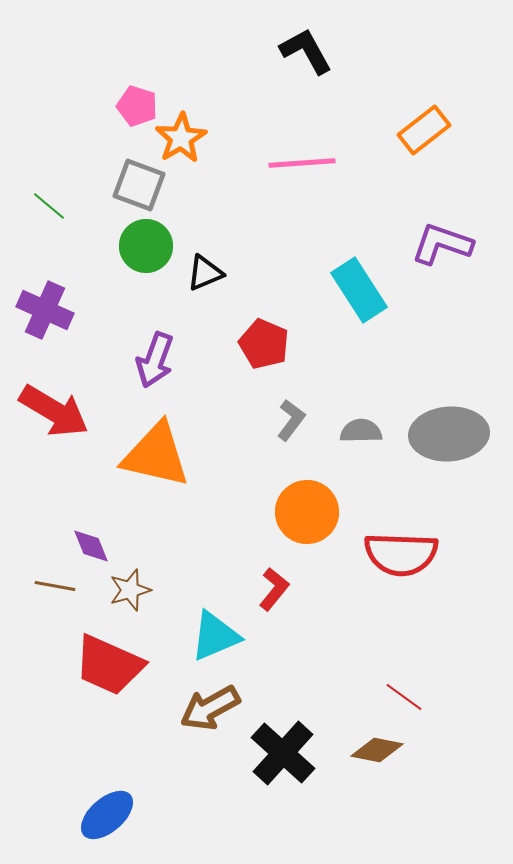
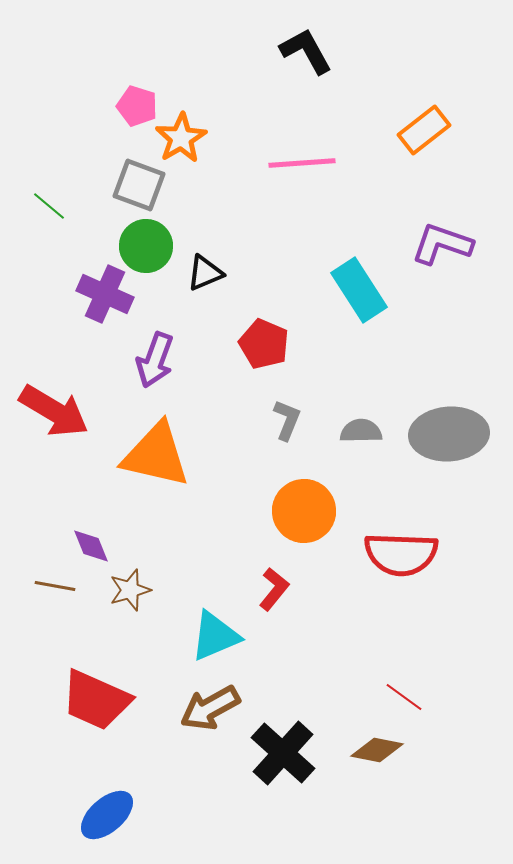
purple cross: moved 60 px right, 16 px up
gray L-shape: moved 4 px left; rotated 15 degrees counterclockwise
orange circle: moved 3 px left, 1 px up
red trapezoid: moved 13 px left, 35 px down
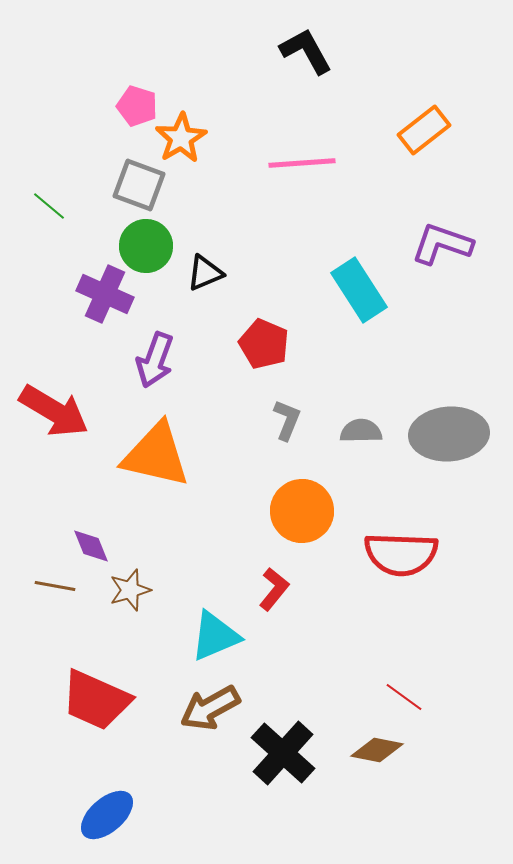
orange circle: moved 2 px left
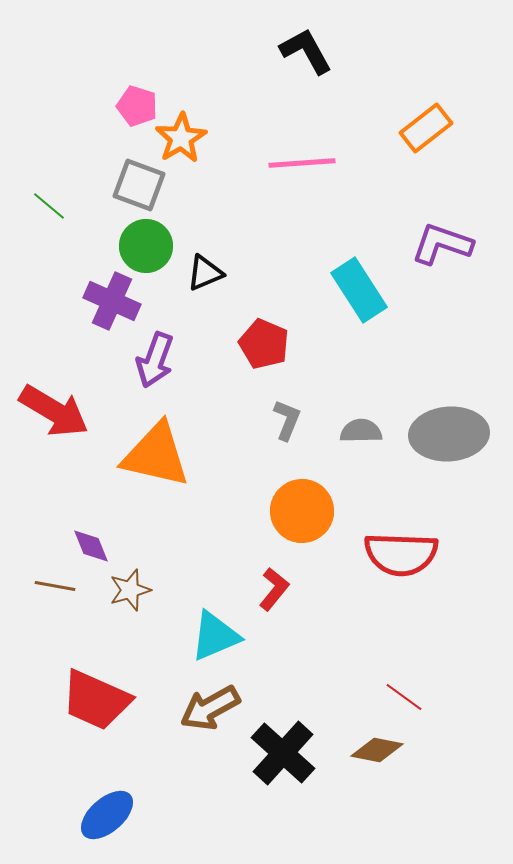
orange rectangle: moved 2 px right, 2 px up
purple cross: moved 7 px right, 7 px down
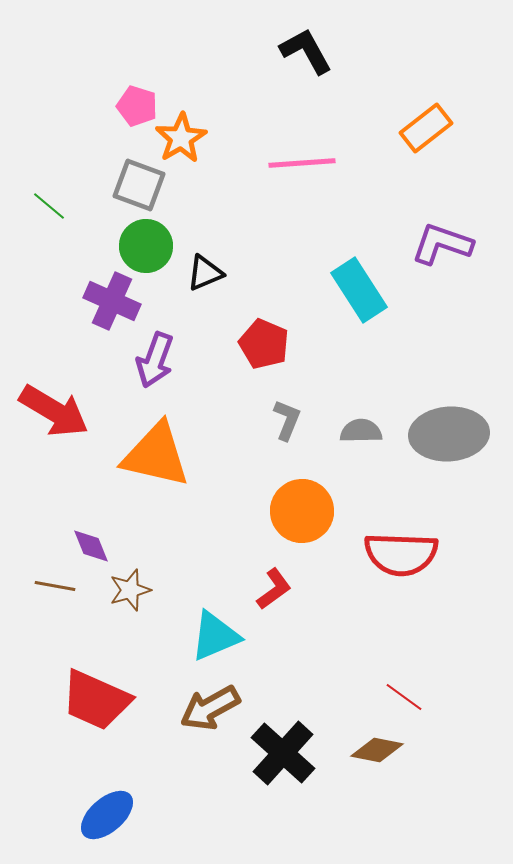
red L-shape: rotated 15 degrees clockwise
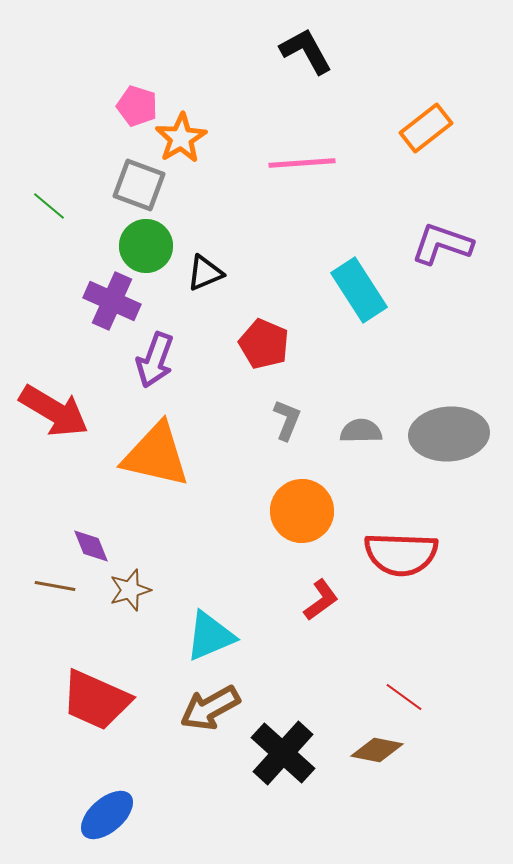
red L-shape: moved 47 px right, 11 px down
cyan triangle: moved 5 px left
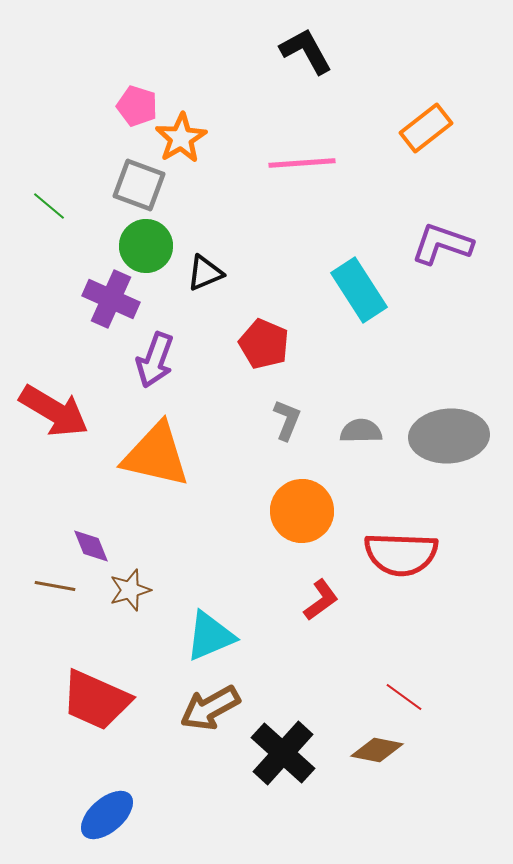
purple cross: moved 1 px left, 2 px up
gray ellipse: moved 2 px down
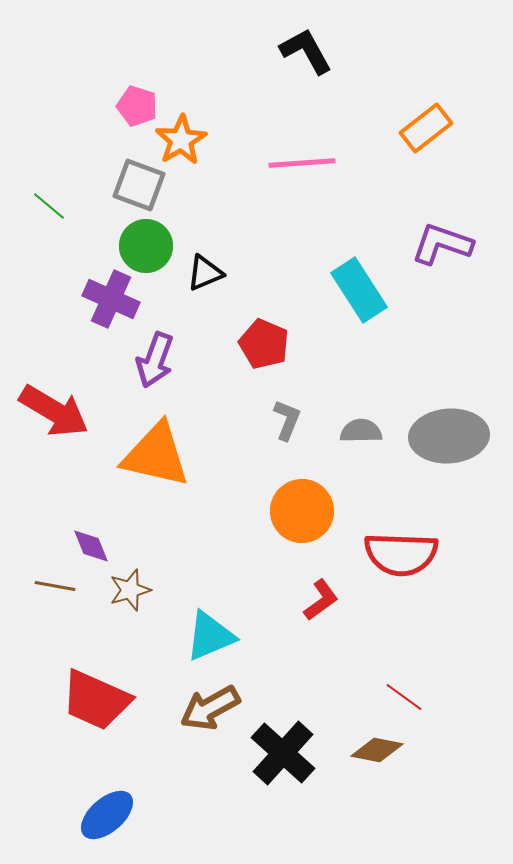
orange star: moved 2 px down
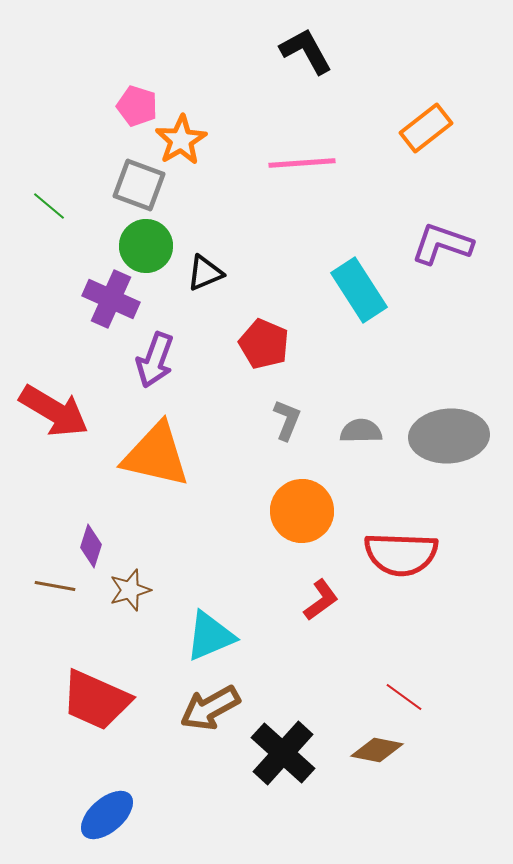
purple diamond: rotated 39 degrees clockwise
